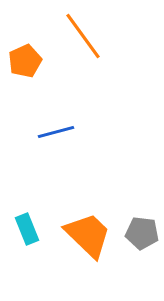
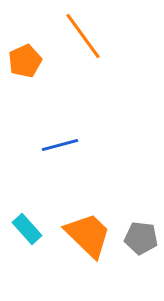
blue line: moved 4 px right, 13 px down
cyan rectangle: rotated 20 degrees counterclockwise
gray pentagon: moved 1 px left, 5 px down
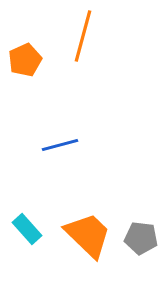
orange line: rotated 51 degrees clockwise
orange pentagon: moved 1 px up
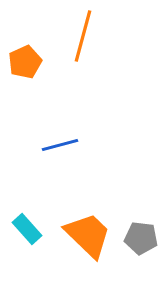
orange pentagon: moved 2 px down
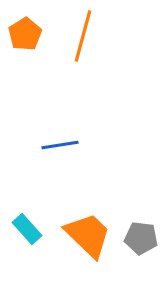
orange pentagon: moved 28 px up; rotated 8 degrees counterclockwise
blue line: rotated 6 degrees clockwise
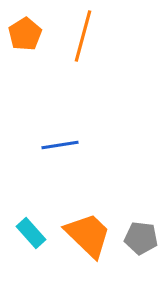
cyan rectangle: moved 4 px right, 4 px down
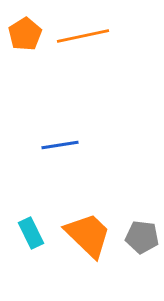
orange line: rotated 63 degrees clockwise
cyan rectangle: rotated 16 degrees clockwise
gray pentagon: moved 1 px right, 1 px up
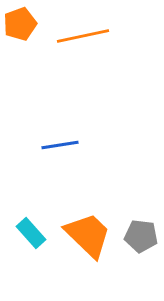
orange pentagon: moved 5 px left, 10 px up; rotated 12 degrees clockwise
cyan rectangle: rotated 16 degrees counterclockwise
gray pentagon: moved 1 px left, 1 px up
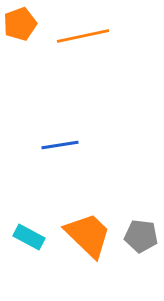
cyan rectangle: moved 2 px left, 4 px down; rotated 20 degrees counterclockwise
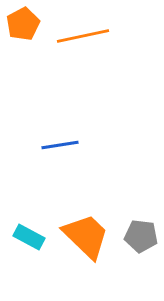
orange pentagon: moved 3 px right; rotated 8 degrees counterclockwise
orange trapezoid: moved 2 px left, 1 px down
